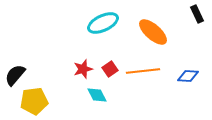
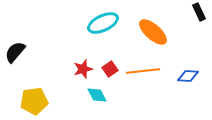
black rectangle: moved 2 px right, 2 px up
black semicircle: moved 23 px up
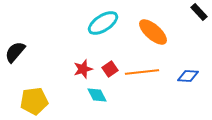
black rectangle: rotated 18 degrees counterclockwise
cyan ellipse: rotated 8 degrees counterclockwise
orange line: moved 1 px left, 1 px down
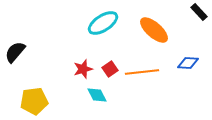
orange ellipse: moved 1 px right, 2 px up
blue diamond: moved 13 px up
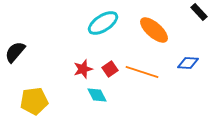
orange line: rotated 24 degrees clockwise
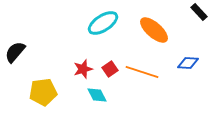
yellow pentagon: moved 9 px right, 9 px up
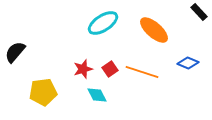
blue diamond: rotated 20 degrees clockwise
